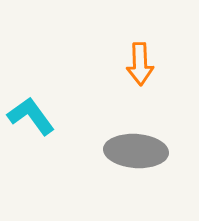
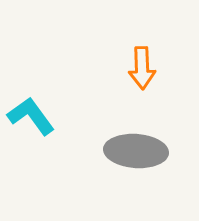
orange arrow: moved 2 px right, 4 px down
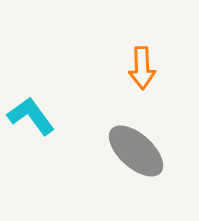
gray ellipse: rotated 38 degrees clockwise
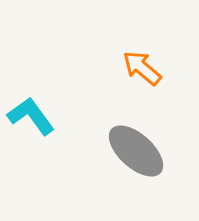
orange arrow: rotated 132 degrees clockwise
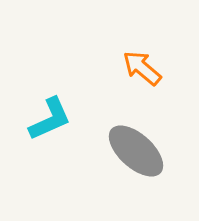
cyan L-shape: moved 19 px right, 3 px down; rotated 102 degrees clockwise
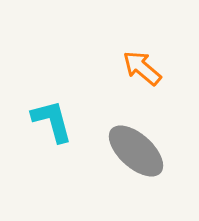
cyan L-shape: moved 2 px right, 2 px down; rotated 81 degrees counterclockwise
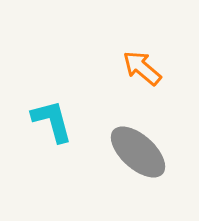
gray ellipse: moved 2 px right, 1 px down
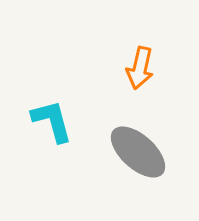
orange arrow: moved 2 px left; rotated 117 degrees counterclockwise
